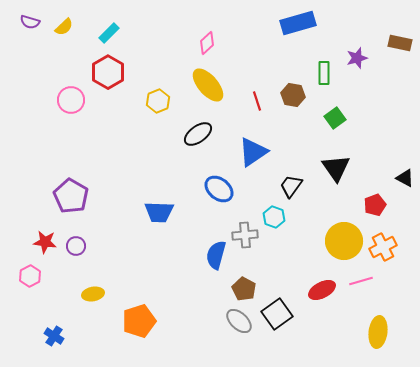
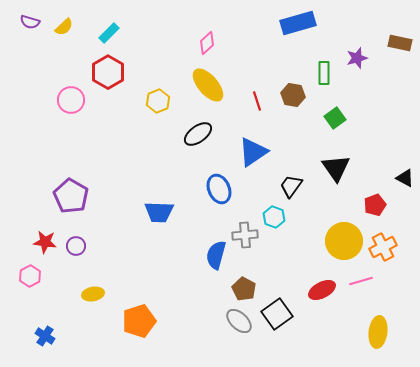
blue ellipse at (219, 189): rotated 28 degrees clockwise
blue cross at (54, 336): moved 9 px left
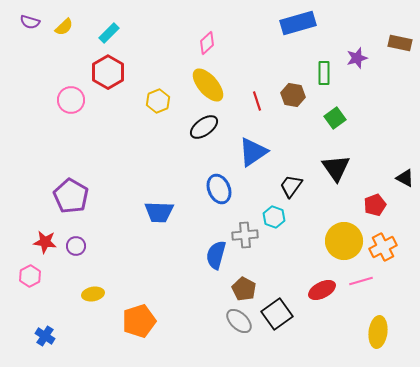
black ellipse at (198, 134): moved 6 px right, 7 px up
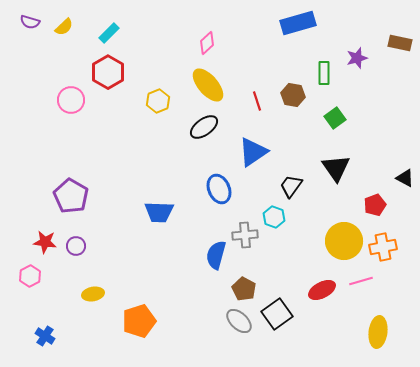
orange cross at (383, 247): rotated 16 degrees clockwise
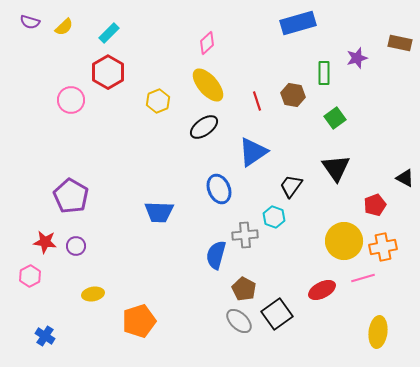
pink line at (361, 281): moved 2 px right, 3 px up
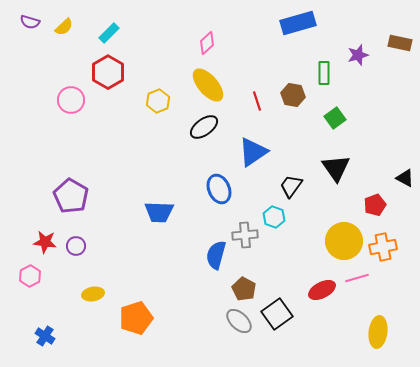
purple star at (357, 58): moved 1 px right, 3 px up
pink line at (363, 278): moved 6 px left
orange pentagon at (139, 321): moved 3 px left, 3 px up
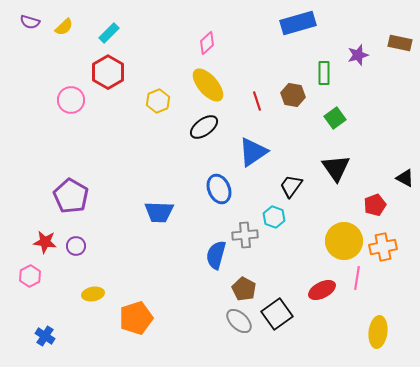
pink line at (357, 278): rotated 65 degrees counterclockwise
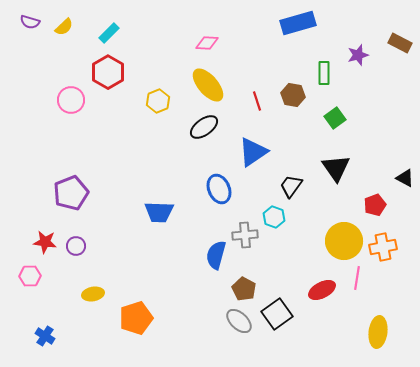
pink diamond at (207, 43): rotated 45 degrees clockwise
brown rectangle at (400, 43): rotated 15 degrees clockwise
purple pentagon at (71, 196): moved 3 px up; rotated 20 degrees clockwise
pink hexagon at (30, 276): rotated 25 degrees clockwise
